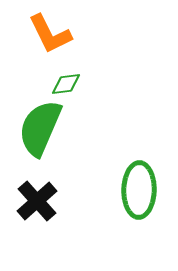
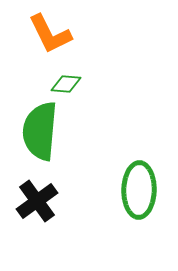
green diamond: rotated 12 degrees clockwise
green semicircle: moved 3 px down; rotated 18 degrees counterclockwise
black cross: rotated 6 degrees clockwise
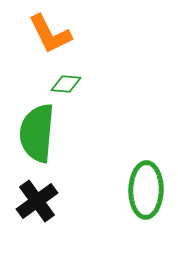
green semicircle: moved 3 px left, 2 px down
green ellipse: moved 7 px right
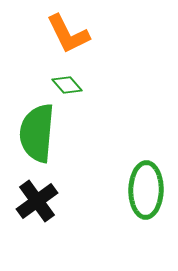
orange L-shape: moved 18 px right
green diamond: moved 1 px right, 1 px down; rotated 44 degrees clockwise
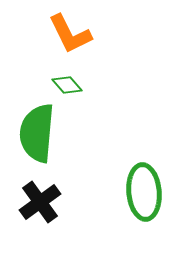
orange L-shape: moved 2 px right
green ellipse: moved 2 px left, 2 px down; rotated 6 degrees counterclockwise
black cross: moved 3 px right, 1 px down
